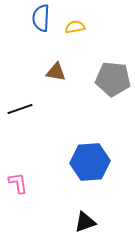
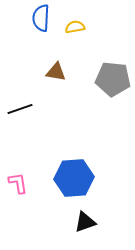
blue hexagon: moved 16 px left, 16 px down
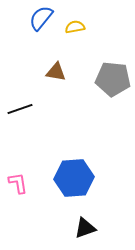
blue semicircle: rotated 36 degrees clockwise
black triangle: moved 6 px down
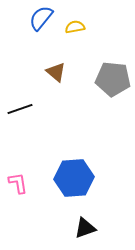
brown triangle: rotated 30 degrees clockwise
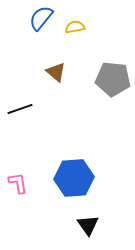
black triangle: moved 3 px right, 3 px up; rotated 45 degrees counterclockwise
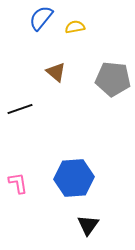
black triangle: rotated 10 degrees clockwise
